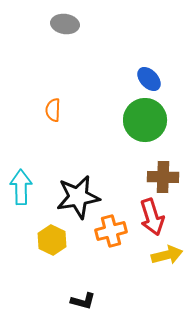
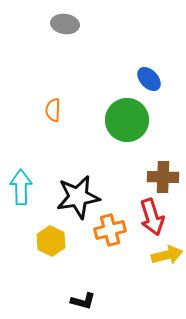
green circle: moved 18 px left
orange cross: moved 1 px left, 1 px up
yellow hexagon: moved 1 px left, 1 px down
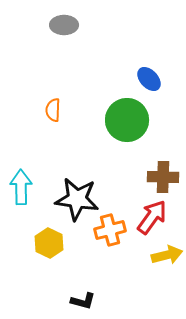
gray ellipse: moved 1 px left, 1 px down; rotated 8 degrees counterclockwise
black star: moved 1 px left, 2 px down; rotated 18 degrees clockwise
red arrow: rotated 126 degrees counterclockwise
yellow hexagon: moved 2 px left, 2 px down
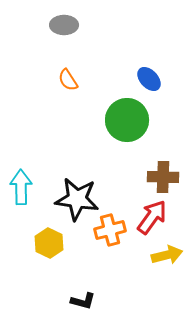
orange semicircle: moved 15 px right, 30 px up; rotated 35 degrees counterclockwise
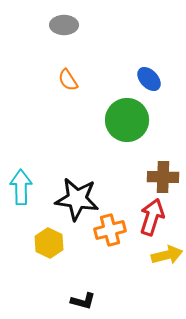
red arrow: rotated 18 degrees counterclockwise
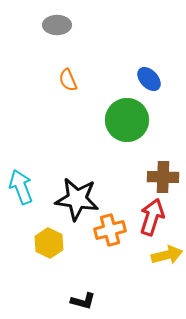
gray ellipse: moved 7 px left
orange semicircle: rotated 10 degrees clockwise
cyan arrow: rotated 20 degrees counterclockwise
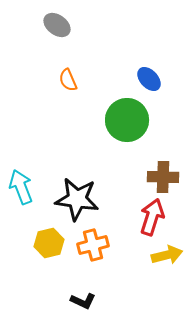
gray ellipse: rotated 36 degrees clockwise
orange cross: moved 17 px left, 15 px down
yellow hexagon: rotated 20 degrees clockwise
black L-shape: rotated 10 degrees clockwise
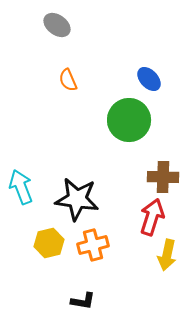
green circle: moved 2 px right
yellow arrow: rotated 116 degrees clockwise
black L-shape: rotated 15 degrees counterclockwise
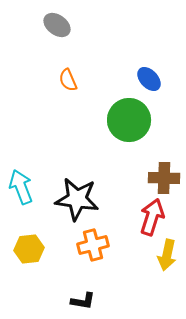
brown cross: moved 1 px right, 1 px down
yellow hexagon: moved 20 px left, 6 px down; rotated 8 degrees clockwise
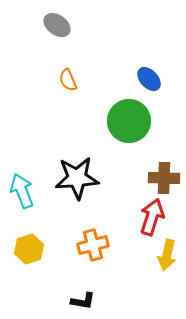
green circle: moved 1 px down
cyan arrow: moved 1 px right, 4 px down
black star: moved 21 px up; rotated 12 degrees counterclockwise
yellow hexagon: rotated 12 degrees counterclockwise
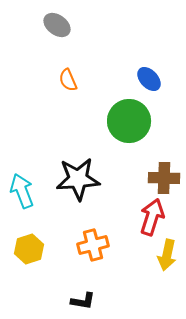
black star: moved 1 px right, 1 px down
